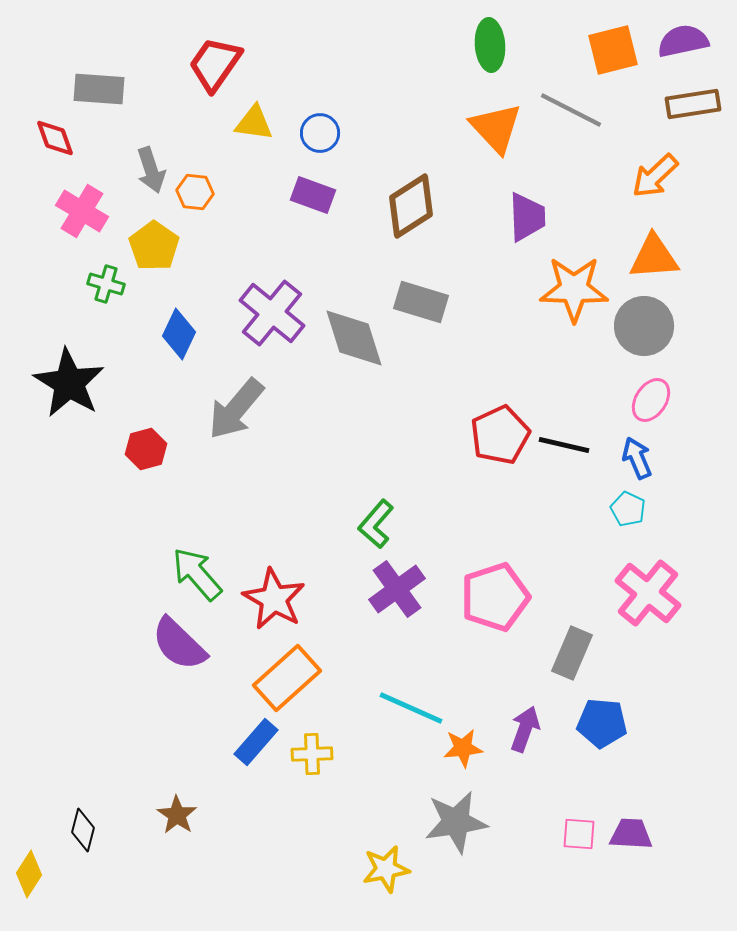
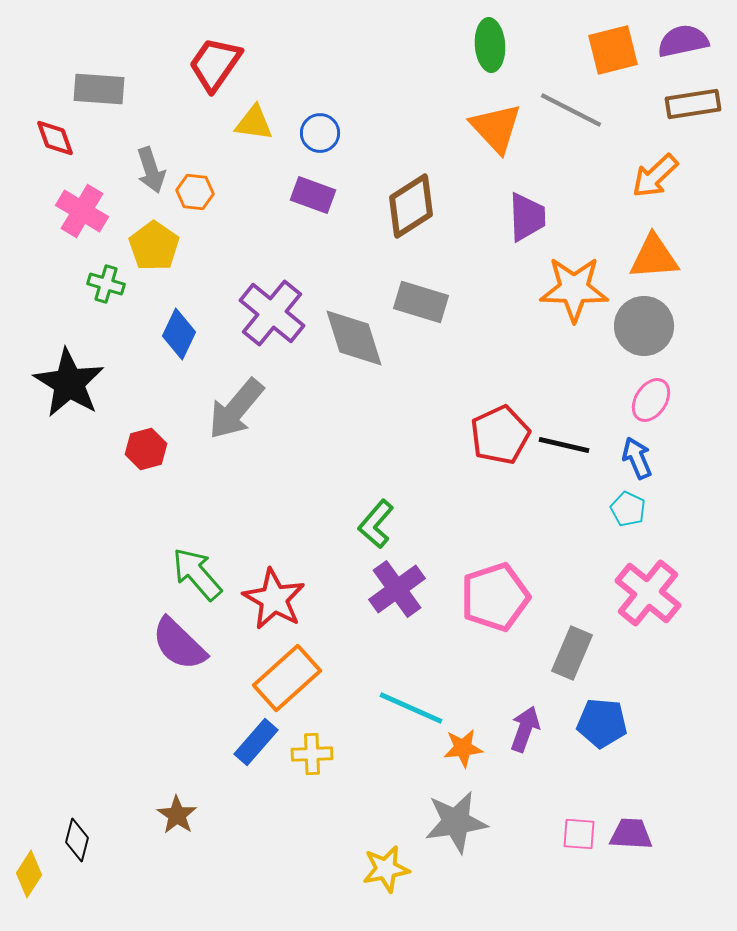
black diamond at (83, 830): moved 6 px left, 10 px down
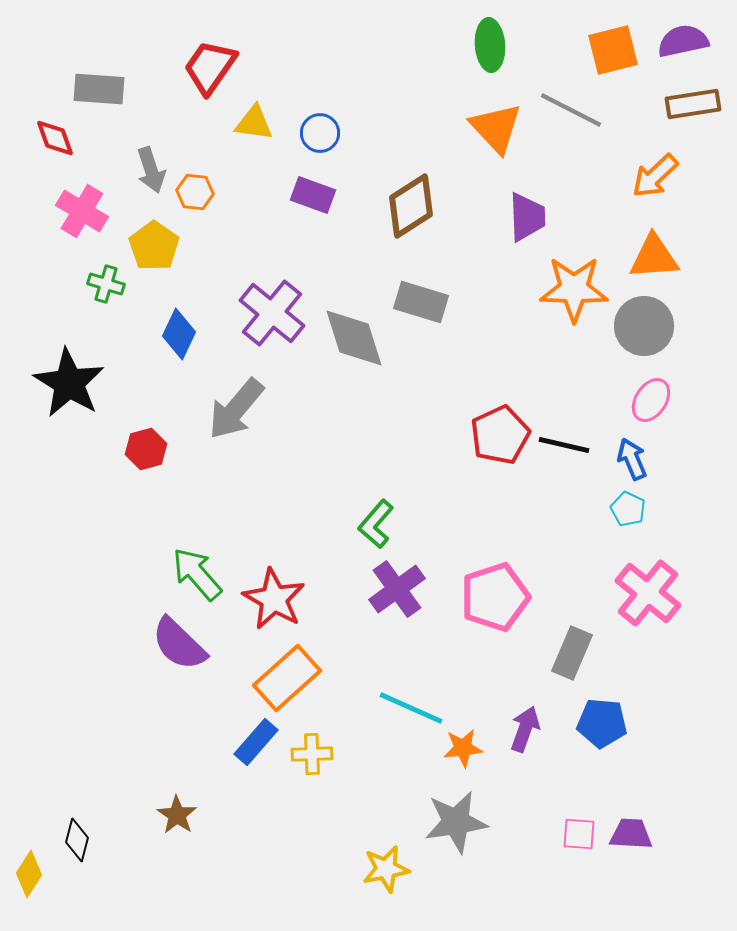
red trapezoid at (215, 64): moved 5 px left, 3 px down
blue arrow at (637, 458): moved 5 px left, 1 px down
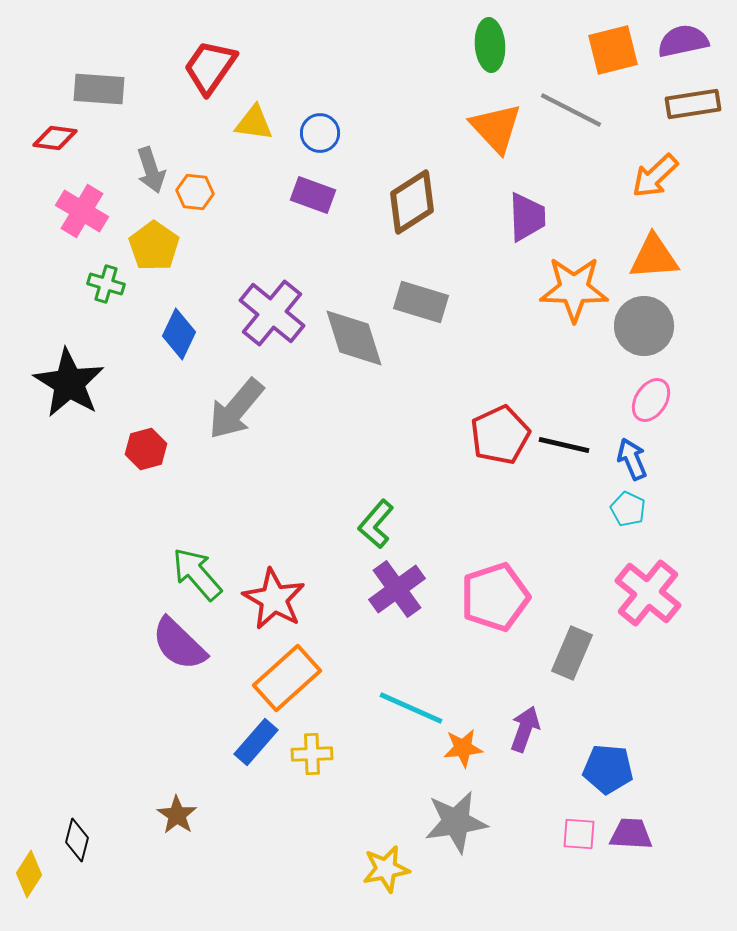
red diamond at (55, 138): rotated 63 degrees counterclockwise
brown diamond at (411, 206): moved 1 px right, 4 px up
blue pentagon at (602, 723): moved 6 px right, 46 px down
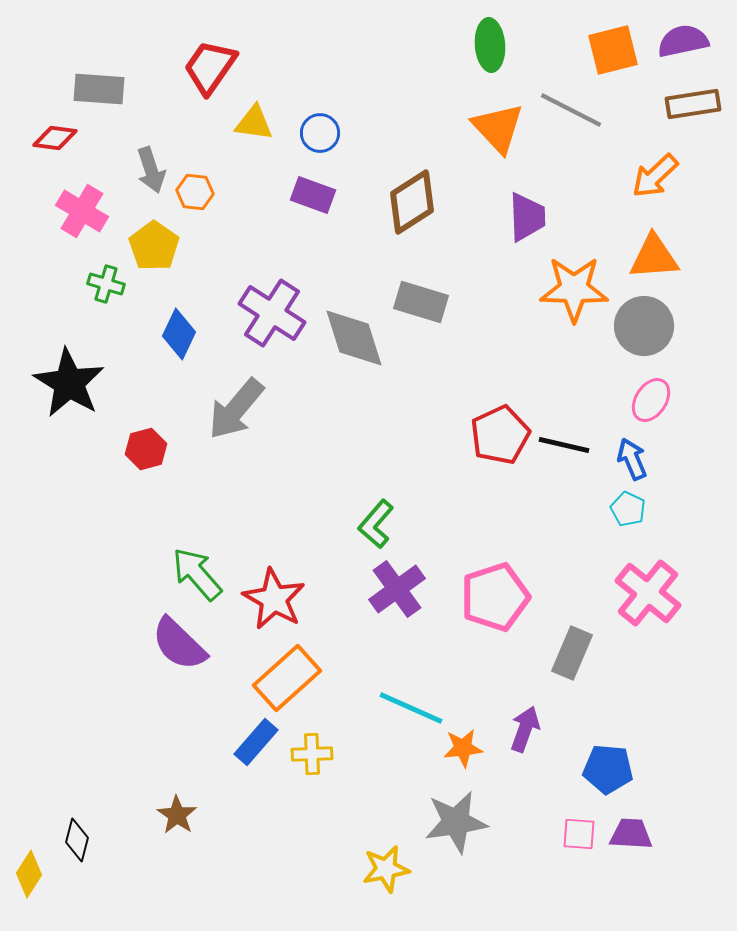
orange triangle at (496, 128): moved 2 px right
purple cross at (272, 313): rotated 6 degrees counterclockwise
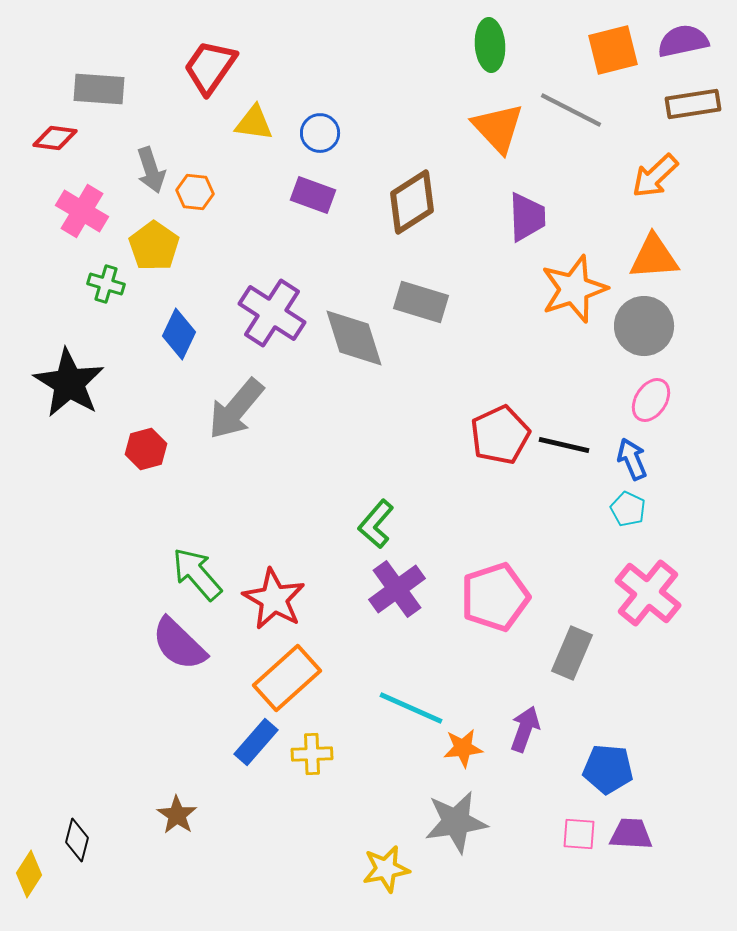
orange star at (574, 289): rotated 20 degrees counterclockwise
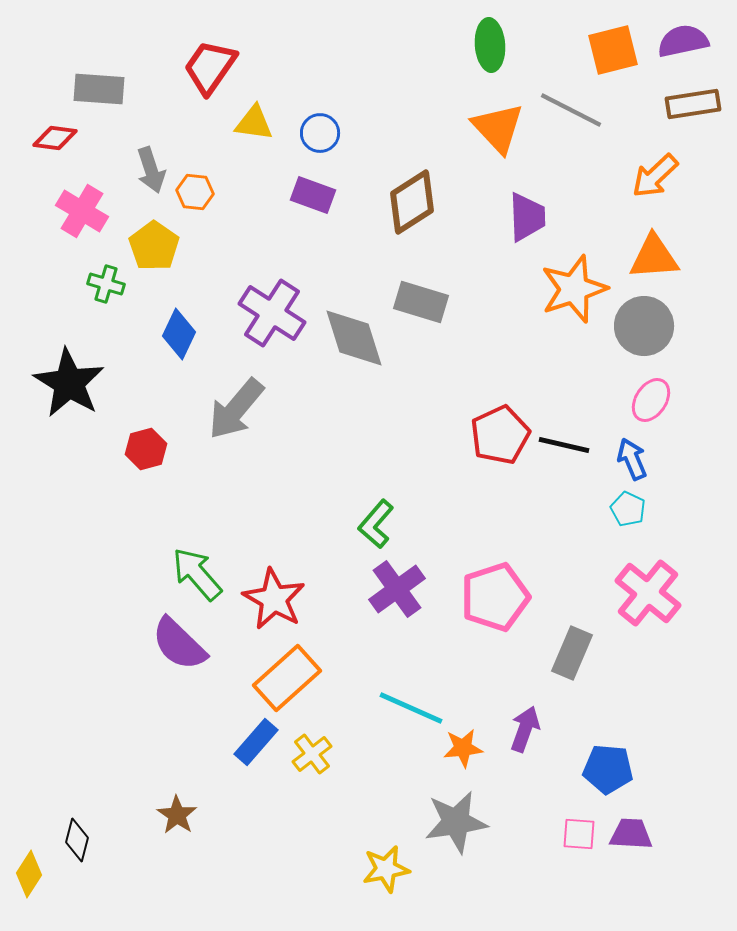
yellow cross at (312, 754): rotated 36 degrees counterclockwise
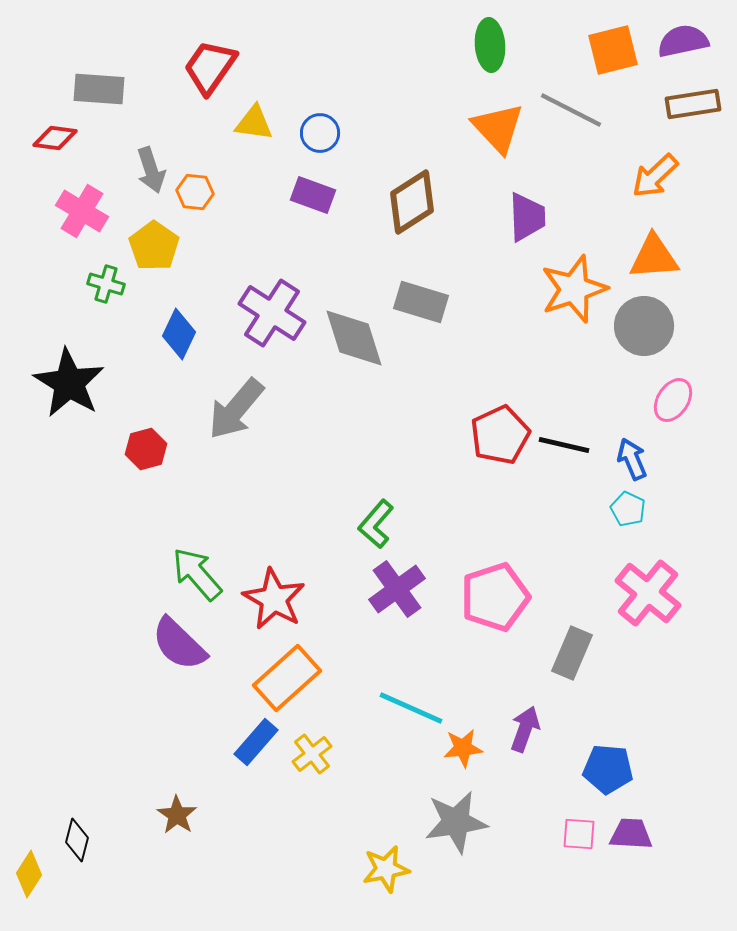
pink ellipse at (651, 400): moved 22 px right
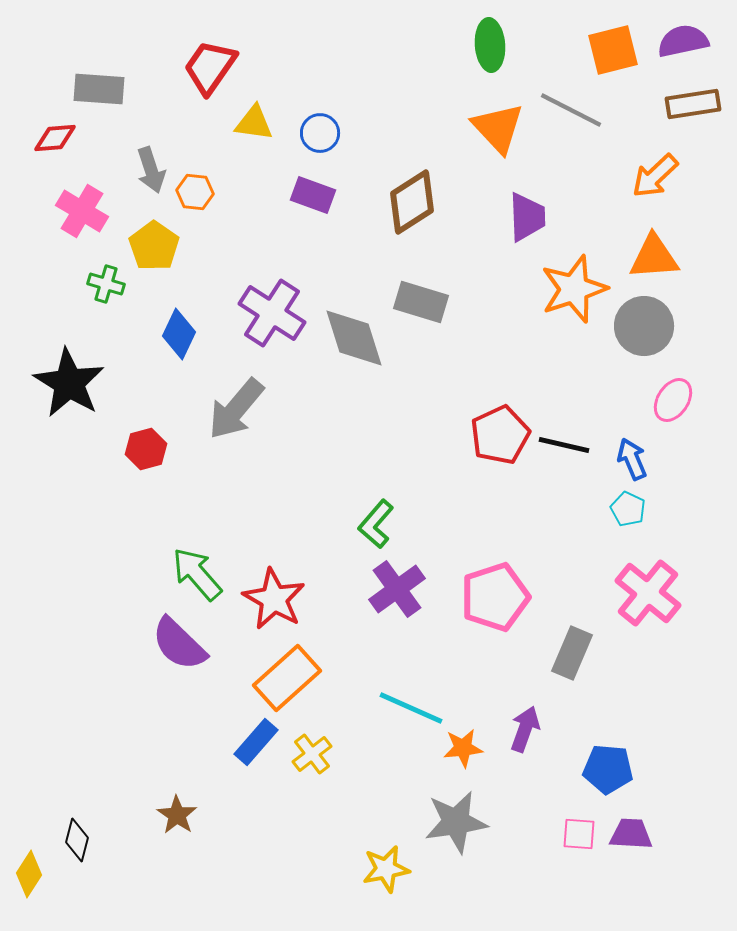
red diamond at (55, 138): rotated 12 degrees counterclockwise
